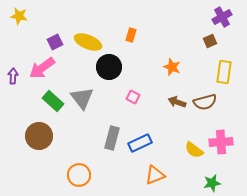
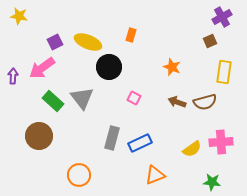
pink square: moved 1 px right, 1 px down
yellow semicircle: moved 2 px left, 1 px up; rotated 72 degrees counterclockwise
green star: moved 1 px up; rotated 18 degrees clockwise
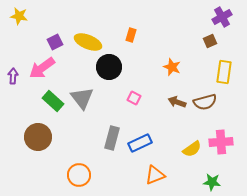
brown circle: moved 1 px left, 1 px down
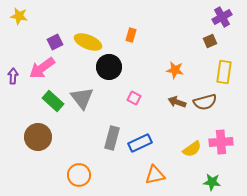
orange star: moved 3 px right, 3 px down; rotated 12 degrees counterclockwise
orange triangle: rotated 10 degrees clockwise
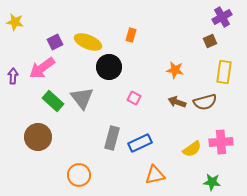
yellow star: moved 4 px left, 6 px down
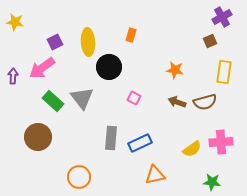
yellow ellipse: rotated 64 degrees clockwise
gray rectangle: moved 1 px left; rotated 10 degrees counterclockwise
orange circle: moved 2 px down
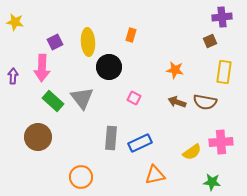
purple cross: rotated 24 degrees clockwise
pink arrow: rotated 52 degrees counterclockwise
brown semicircle: rotated 25 degrees clockwise
yellow semicircle: moved 3 px down
orange circle: moved 2 px right
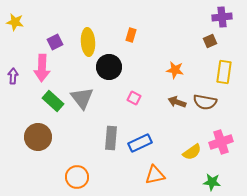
pink cross: rotated 15 degrees counterclockwise
orange circle: moved 4 px left
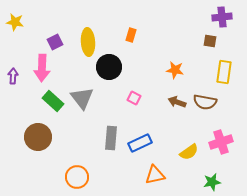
brown square: rotated 32 degrees clockwise
yellow semicircle: moved 3 px left
green star: rotated 18 degrees counterclockwise
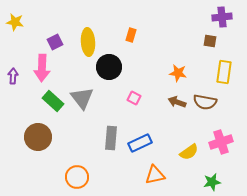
orange star: moved 3 px right, 3 px down
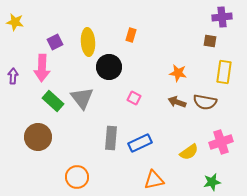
orange triangle: moved 1 px left, 5 px down
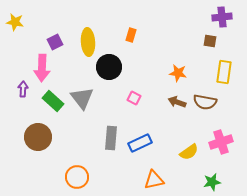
purple arrow: moved 10 px right, 13 px down
